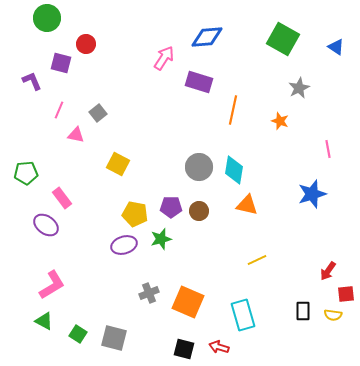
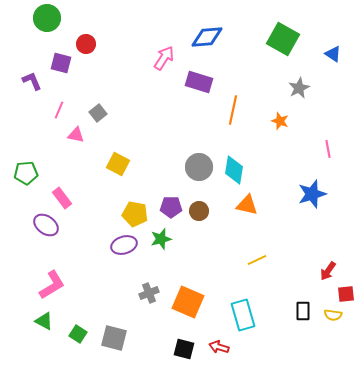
blue triangle at (336, 47): moved 3 px left, 7 px down
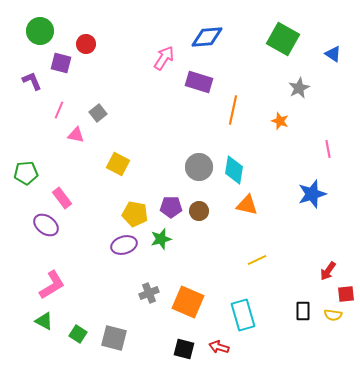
green circle at (47, 18): moved 7 px left, 13 px down
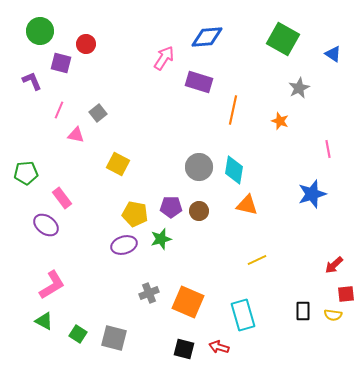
red arrow at (328, 271): moved 6 px right, 6 px up; rotated 12 degrees clockwise
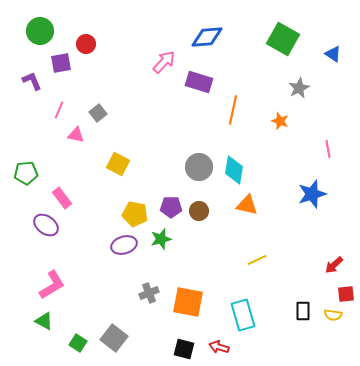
pink arrow at (164, 58): moved 4 px down; rotated 10 degrees clockwise
purple square at (61, 63): rotated 25 degrees counterclockwise
orange square at (188, 302): rotated 12 degrees counterclockwise
green square at (78, 334): moved 9 px down
gray square at (114, 338): rotated 24 degrees clockwise
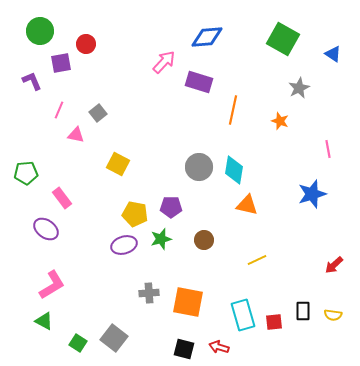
brown circle at (199, 211): moved 5 px right, 29 px down
purple ellipse at (46, 225): moved 4 px down
gray cross at (149, 293): rotated 18 degrees clockwise
red square at (346, 294): moved 72 px left, 28 px down
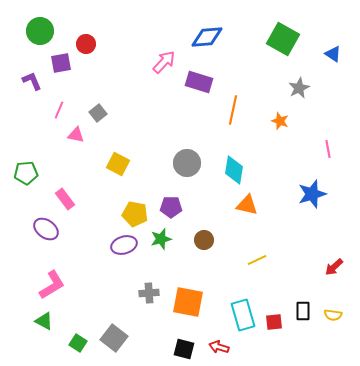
gray circle at (199, 167): moved 12 px left, 4 px up
pink rectangle at (62, 198): moved 3 px right, 1 px down
red arrow at (334, 265): moved 2 px down
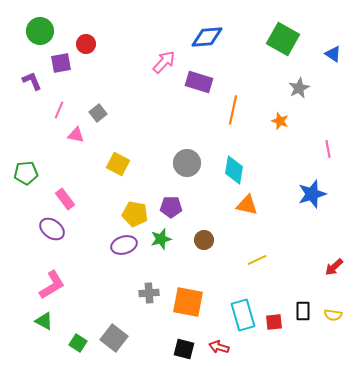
purple ellipse at (46, 229): moved 6 px right
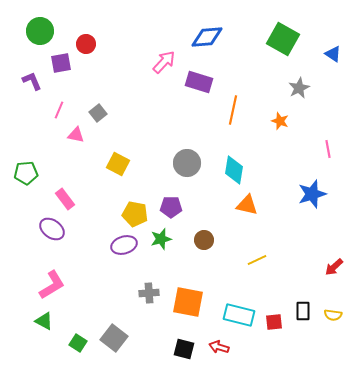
cyan rectangle at (243, 315): moved 4 px left; rotated 60 degrees counterclockwise
